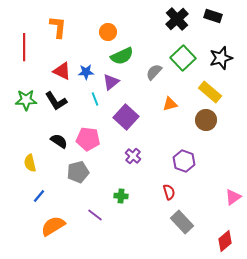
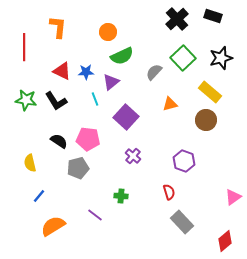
green star: rotated 10 degrees clockwise
gray pentagon: moved 4 px up
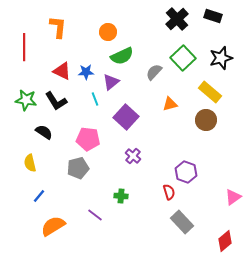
black semicircle: moved 15 px left, 9 px up
purple hexagon: moved 2 px right, 11 px down
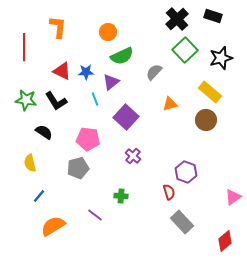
green square: moved 2 px right, 8 px up
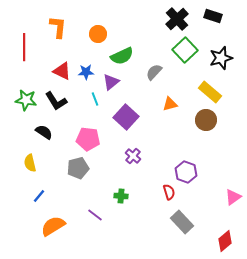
orange circle: moved 10 px left, 2 px down
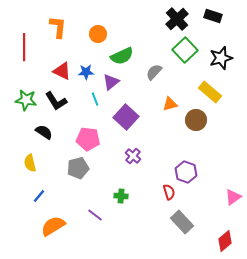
brown circle: moved 10 px left
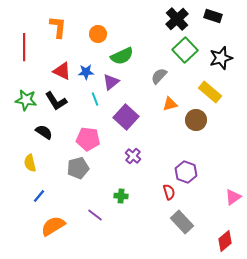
gray semicircle: moved 5 px right, 4 px down
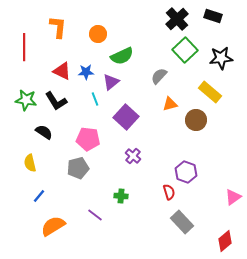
black star: rotated 10 degrees clockwise
